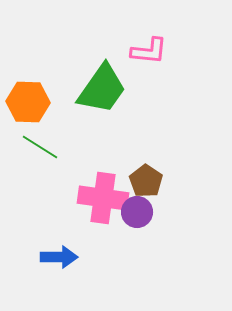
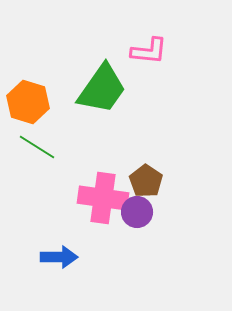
orange hexagon: rotated 15 degrees clockwise
green line: moved 3 px left
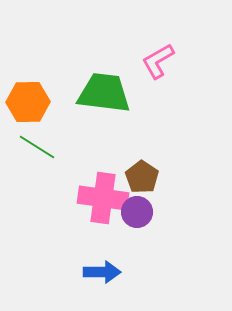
pink L-shape: moved 9 px right, 10 px down; rotated 144 degrees clockwise
green trapezoid: moved 2 px right, 4 px down; rotated 118 degrees counterclockwise
orange hexagon: rotated 18 degrees counterclockwise
brown pentagon: moved 4 px left, 4 px up
blue arrow: moved 43 px right, 15 px down
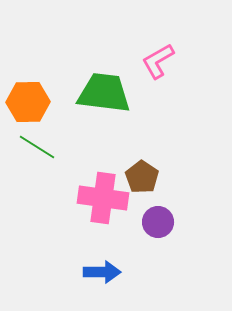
purple circle: moved 21 px right, 10 px down
